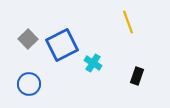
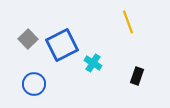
blue circle: moved 5 px right
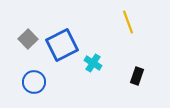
blue circle: moved 2 px up
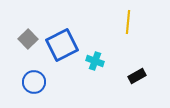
yellow line: rotated 25 degrees clockwise
cyan cross: moved 2 px right, 2 px up; rotated 12 degrees counterclockwise
black rectangle: rotated 42 degrees clockwise
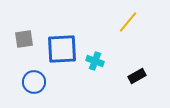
yellow line: rotated 35 degrees clockwise
gray square: moved 4 px left; rotated 36 degrees clockwise
blue square: moved 4 px down; rotated 24 degrees clockwise
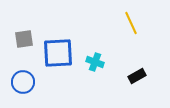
yellow line: moved 3 px right, 1 px down; rotated 65 degrees counterclockwise
blue square: moved 4 px left, 4 px down
cyan cross: moved 1 px down
blue circle: moved 11 px left
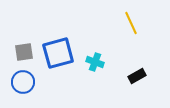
gray square: moved 13 px down
blue square: rotated 12 degrees counterclockwise
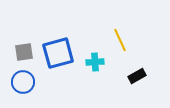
yellow line: moved 11 px left, 17 px down
cyan cross: rotated 24 degrees counterclockwise
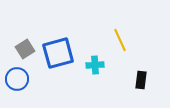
gray square: moved 1 px right, 3 px up; rotated 24 degrees counterclockwise
cyan cross: moved 3 px down
black rectangle: moved 4 px right, 4 px down; rotated 54 degrees counterclockwise
blue circle: moved 6 px left, 3 px up
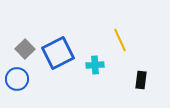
gray square: rotated 12 degrees counterclockwise
blue square: rotated 12 degrees counterclockwise
